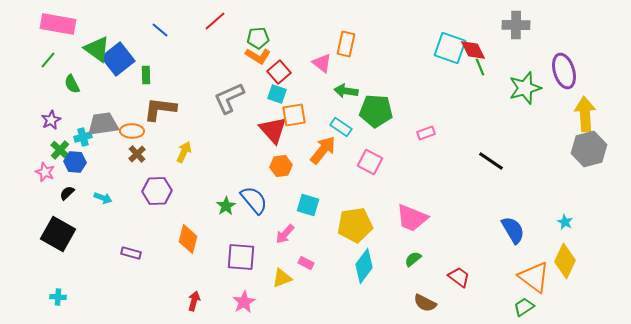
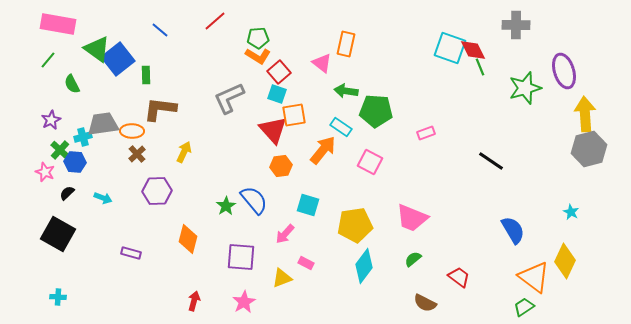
cyan star at (565, 222): moved 6 px right, 10 px up
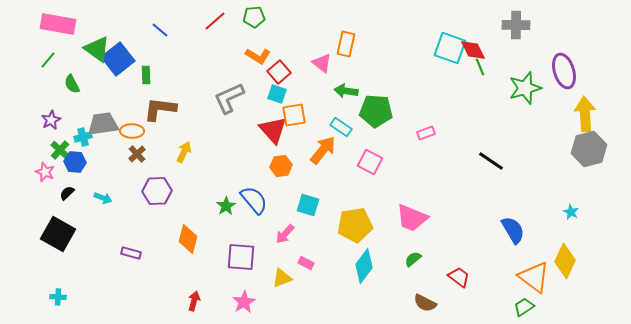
green pentagon at (258, 38): moved 4 px left, 21 px up
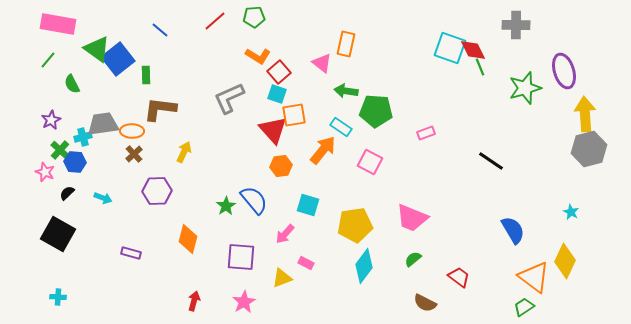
brown cross at (137, 154): moved 3 px left
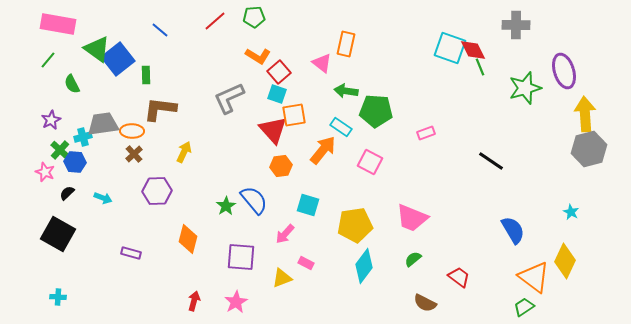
pink star at (244, 302): moved 8 px left
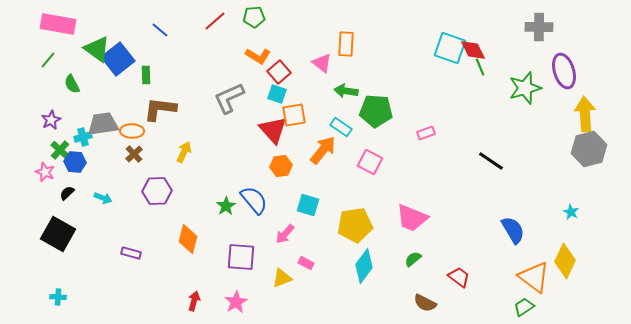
gray cross at (516, 25): moved 23 px right, 2 px down
orange rectangle at (346, 44): rotated 10 degrees counterclockwise
